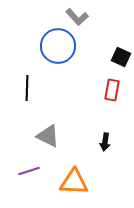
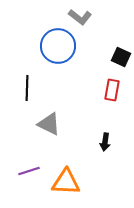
gray L-shape: moved 3 px right; rotated 10 degrees counterclockwise
gray triangle: moved 1 px right, 12 px up
orange triangle: moved 8 px left
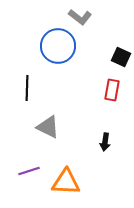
gray triangle: moved 1 px left, 3 px down
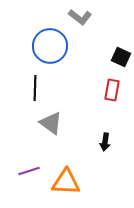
blue circle: moved 8 px left
black line: moved 8 px right
gray triangle: moved 3 px right, 4 px up; rotated 10 degrees clockwise
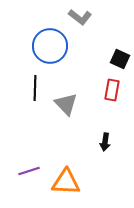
black square: moved 1 px left, 2 px down
gray triangle: moved 15 px right, 19 px up; rotated 10 degrees clockwise
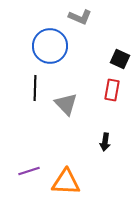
gray L-shape: rotated 15 degrees counterclockwise
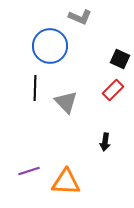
red rectangle: moved 1 px right; rotated 35 degrees clockwise
gray triangle: moved 2 px up
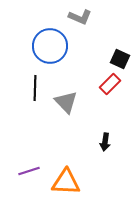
red rectangle: moved 3 px left, 6 px up
